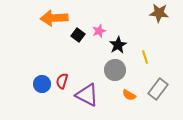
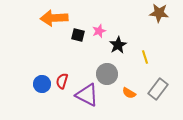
black square: rotated 24 degrees counterclockwise
gray circle: moved 8 px left, 4 px down
orange semicircle: moved 2 px up
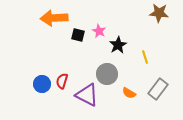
pink star: rotated 24 degrees counterclockwise
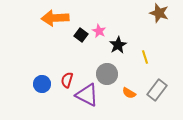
brown star: rotated 12 degrees clockwise
orange arrow: moved 1 px right
black square: moved 3 px right; rotated 24 degrees clockwise
red semicircle: moved 5 px right, 1 px up
gray rectangle: moved 1 px left, 1 px down
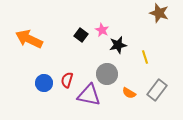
orange arrow: moved 26 px left, 21 px down; rotated 28 degrees clockwise
pink star: moved 3 px right, 1 px up
black star: rotated 18 degrees clockwise
blue circle: moved 2 px right, 1 px up
purple triangle: moved 2 px right; rotated 15 degrees counterclockwise
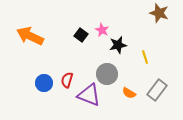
orange arrow: moved 1 px right, 3 px up
purple triangle: rotated 10 degrees clockwise
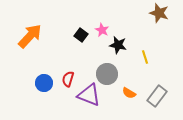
orange arrow: rotated 108 degrees clockwise
black star: rotated 24 degrees clockwise
red semicircle: moved 1 px right, 1 px up
gray rectangle: moved 6 px down
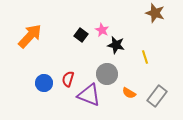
brown star: moved 4 px left
black star: moved 2 px left
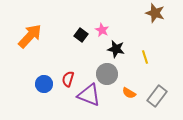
black star: moved 4 px down
blue circle: moved 1 px down
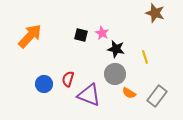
pink star: moved 3 px down
black square: rotated 24 degrees counterclockwise
gray circle: moved 8 px right
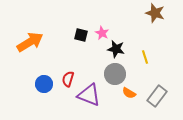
orange arrow: moved 6 px down; rotated 16 degrees clockwise
